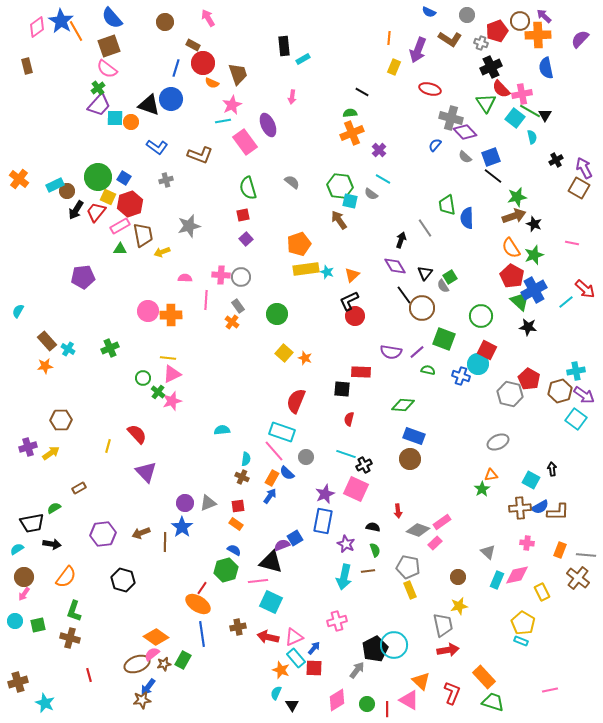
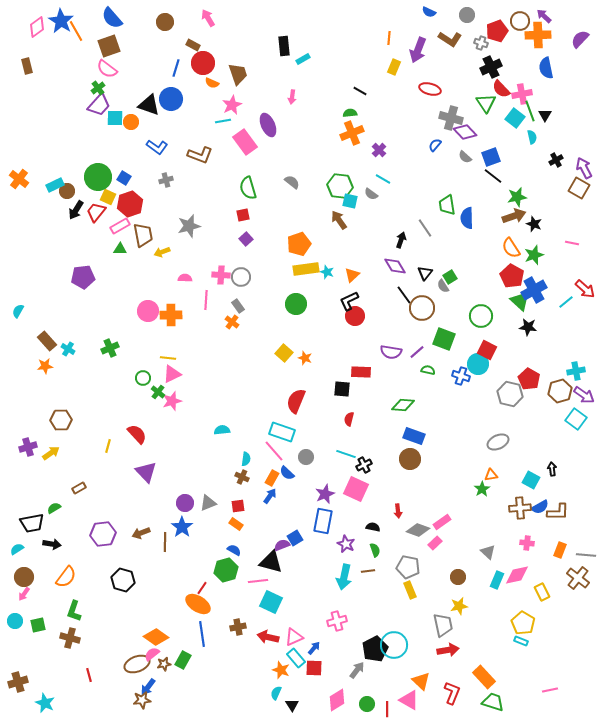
black line at (362, 92): moved 2 px left, 1 px up
green line at (530, 111): rotated 40 degrees clockwise
green circle at (277, 314): moved 19 px right, 10 px up
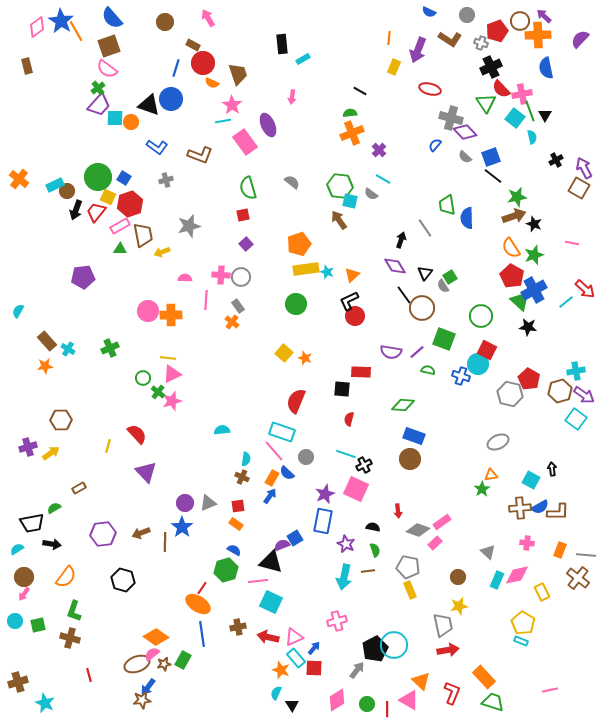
black rectangle at (284, 46): moved 2 px left, 2 px up
pink star at (232, 105): rotated 12 degrees counterclockwise
black arrow at (76, 210): rotated 12 degrees counterclockwise
purple square at (246, 239): moved 5 px down
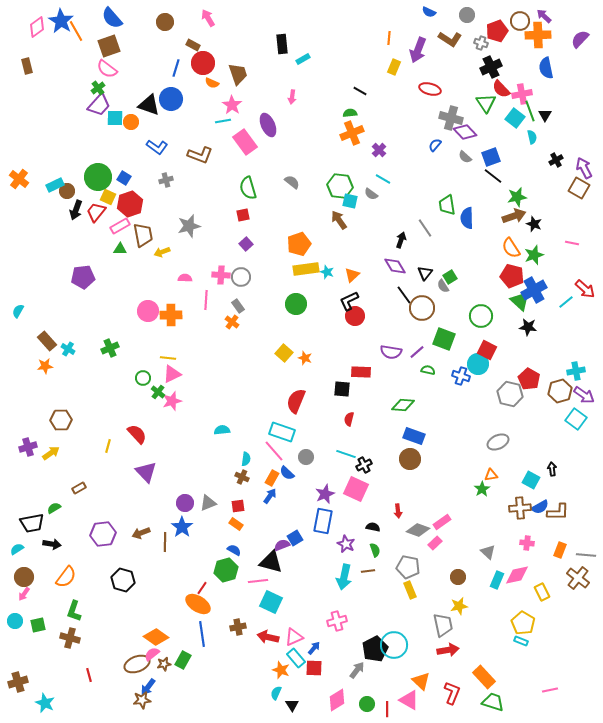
red pentagon at (512, 276): rotated 15 degrees counterclockwise
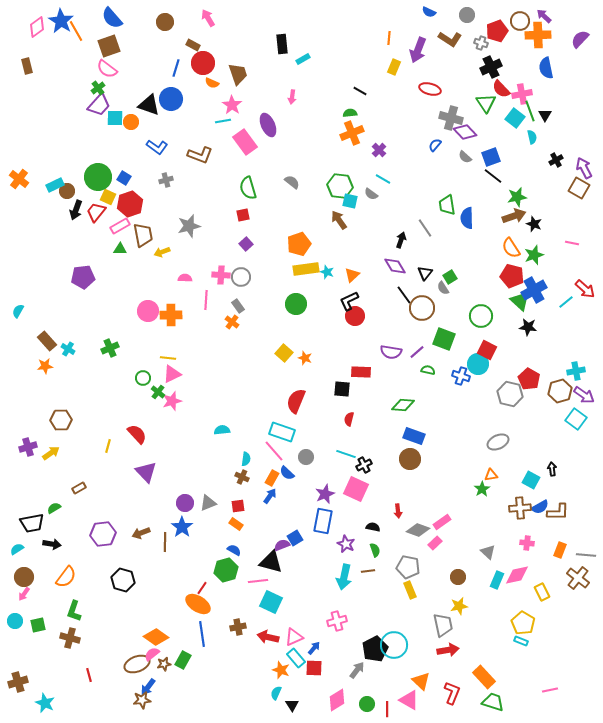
gray semicircle at (443, 286): moved 2 px down
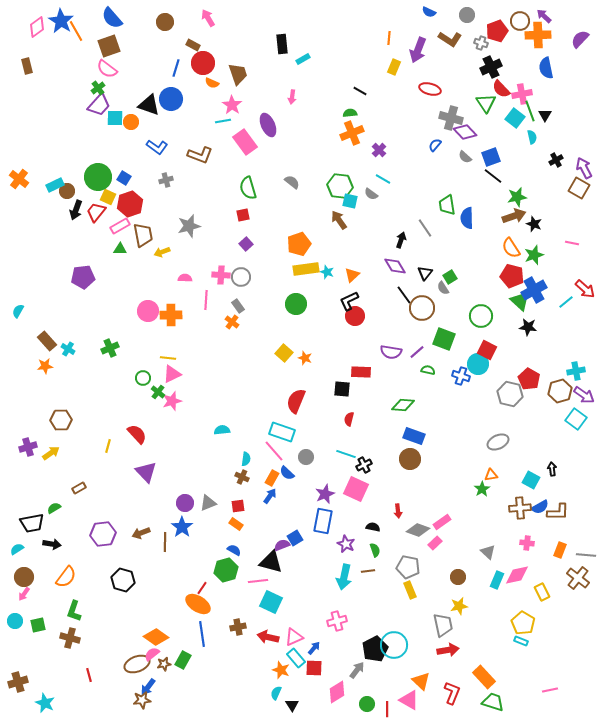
pink diamond at (337, 700): moved 8 px up
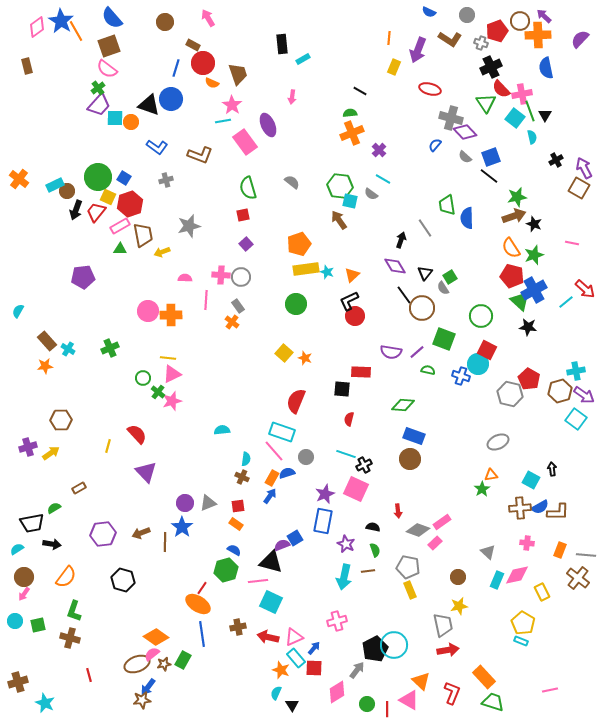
black line at (493, 176): moved 4 px left
blue semicircle at (287, 473): rotated 119 degrees clockwise
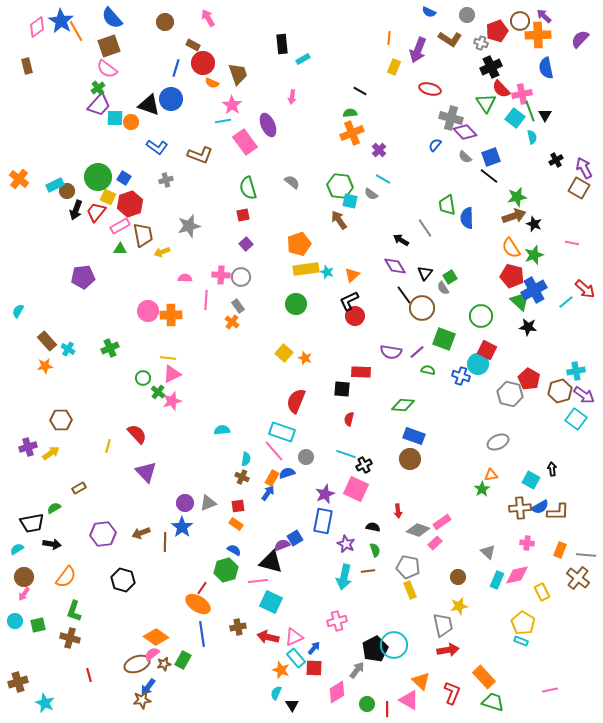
black arrow at (401, 240): rotated 77 degrees counterclockwise
blue arrow at (270, 496): moved 2 px left, 3 px up
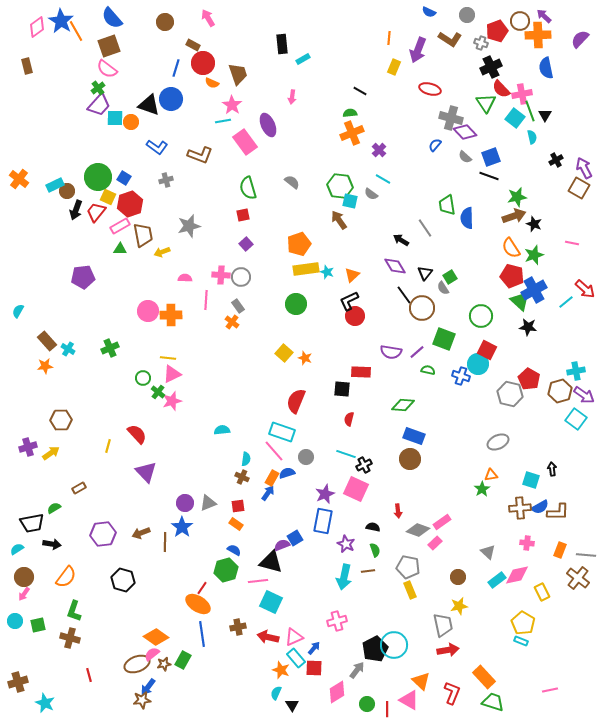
black line at (489, 176): rotated 18 degrees counterclockwise
cyan square at (531, 480): rotated 12 degrees counterclockwise
cyan rectangle at (497, 580): rotated 30 degrees clockwise
